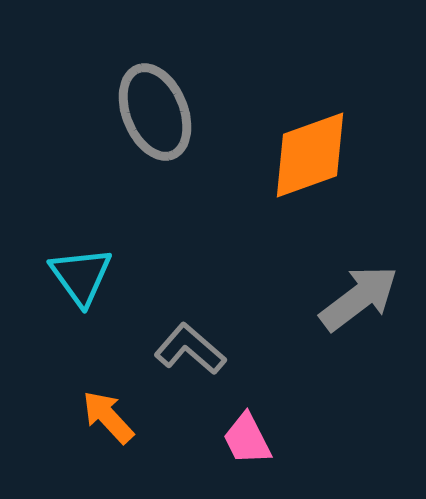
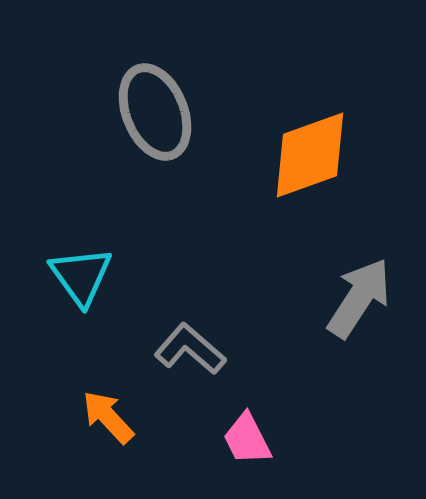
gray arrow: rotated 20 degrees counterclockwise
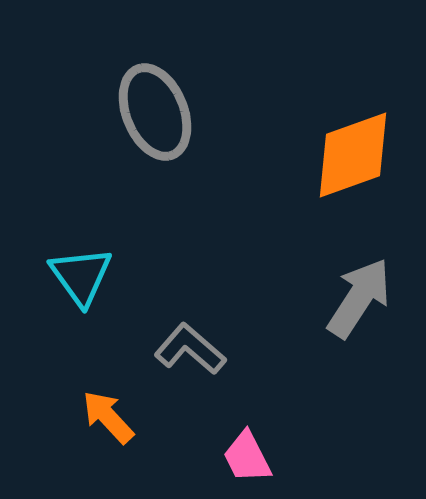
orange diamond: moved 43 px right
pink trapezoid: moved 18 px down
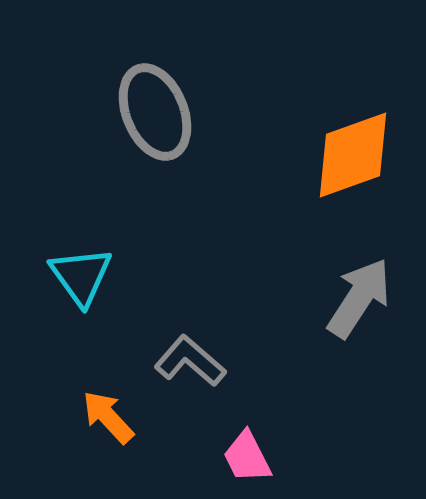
gray L-shape: moved 12 px down
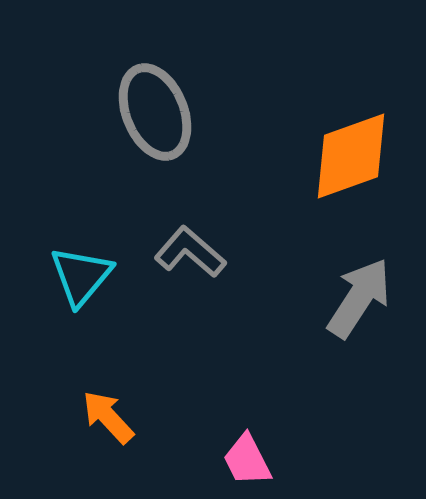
orange diamond: moved 2 px left, 1 px down
cyan triangle: rotated 16 degrees clockwise
gray L-shape: moved 109 px up
pink trapezoid: moved 3 px down
